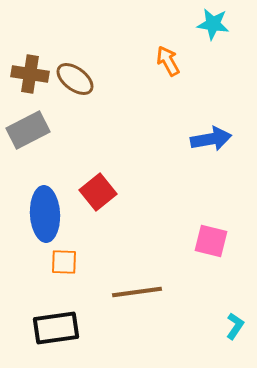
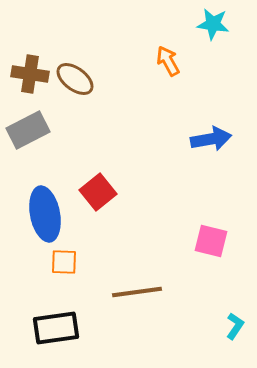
blue ellipse: rotated 8 degrees counterclockwise
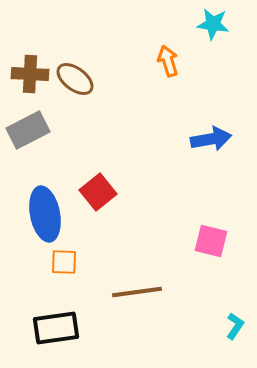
orange arrow: rotated 12 degrees clockwise
brown cross: rotated 6 degrees counterclockwise
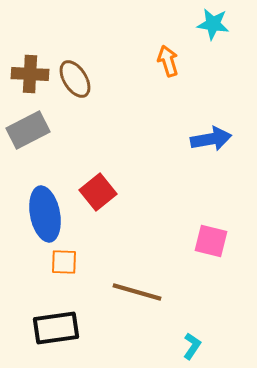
brown ellipse: rotated 21 degrees clockwise
brown line: rotated 24 degrees clockwise
cyan L-shape: moved 43 px left, 20 px down
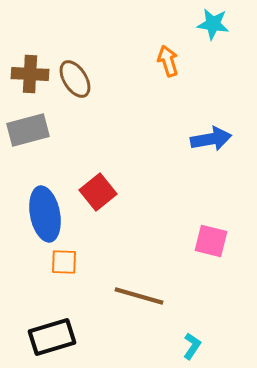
gray rectangle: rotated 12 degrees clockwise
brown line: moved 2 px right, 4 px down
black rectangle: moved 4 px left, 9 px down; rotated 9 degrees counterclockwise
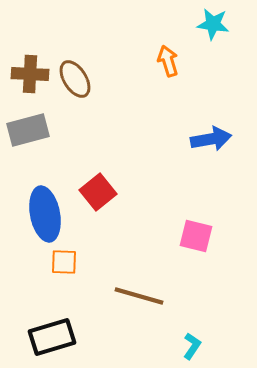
pink square: moved 15 px left, 5 px up
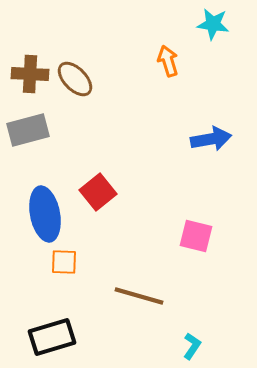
brown ellipse: rotated 12 degrees counterclockwise
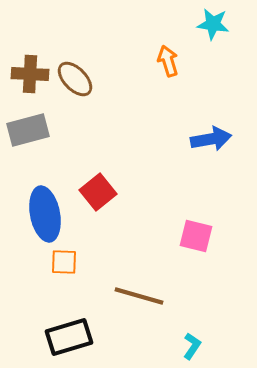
black rectangle: moved 17 px right
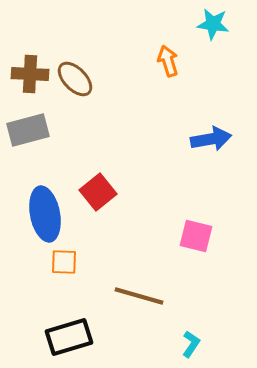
cyan L-shape: moved 1 px left, 2 px up
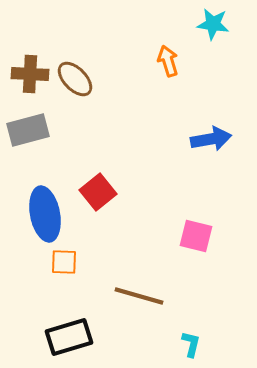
cyan L-shape: rotated 20 degrees counterclockwise
